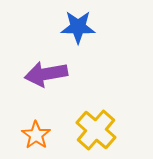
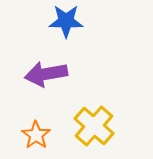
blue star: moved 12 px left, 6 px up
yellow cross: moved 2 px left, 4 px up
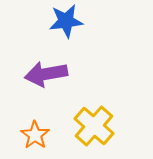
blue star: rotated 8 degrees counterclockwise
orange star: moved 1 px left
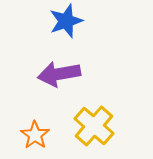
blue star: rotated 12 degrees counterclockwise
purple arrow: moved 13 px right
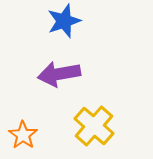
blue star: moved 2 px left
orange star: moved 12 px left
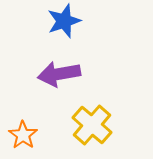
yellow cross: moved 2 px left, 1 px up
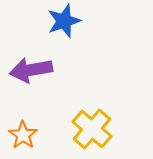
purple arrow: moved 28 px left, 4 px up
yellow cross: moved 4 px down
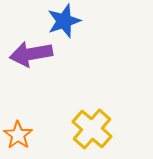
purple arrow: moved 16 px up
orange star: moved 5 px left
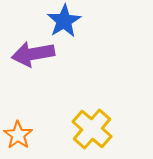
blue star: rotated 12 degrees counterclockwise
purple arrow: moved 2 px right
